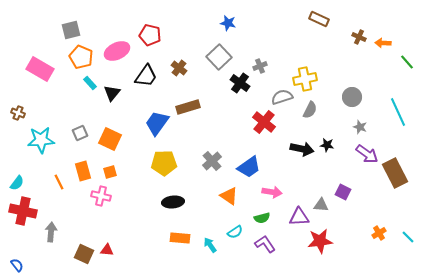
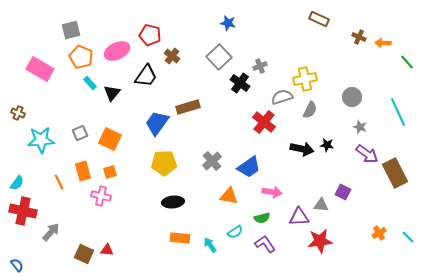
brown cross at (179, 68): moved 7 px left, 12 px up
orange triangle at (229, 196): rotated 24 degrees counterclockwise
gray arrow at (51, 232): rotated 36 degrees clockwise
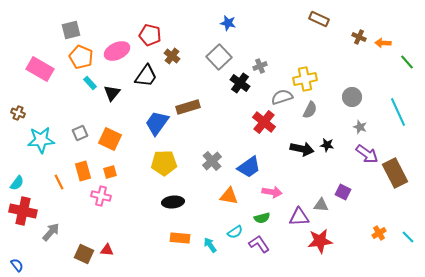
purple L-shape at (265, 244): moved 6 px left
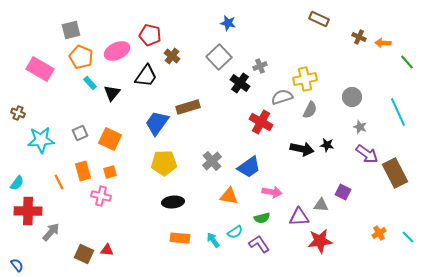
red cross at (264, 122): moved 3 px left; rotated 10 degrees counterclockwise
red cross at (23, 211): moved 5 px right; rotated 12 degrees counterclockwise
cyan arrow at (210, 245): moved 3 px right, 5 px up
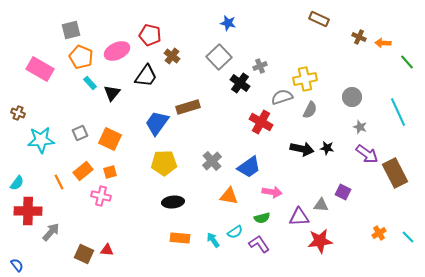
black star at (327, 145): moved 3 px down
orange rectangle at (83, 171): rotated 66 degrees clockwise
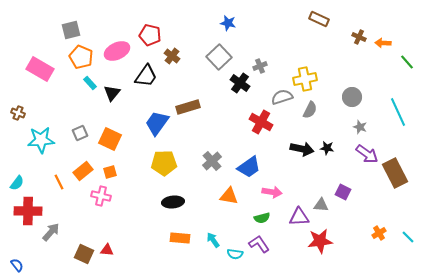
cyan semicircle at (235, 232): moved 22 px down; rotated 42 degrees clockwise
